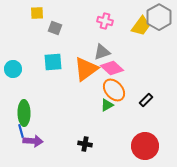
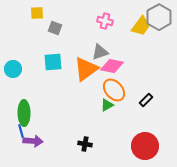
gray triangle: moved 2 px left
pink diamond: moved 2 px up; rotated 30 degrees counterclockwise
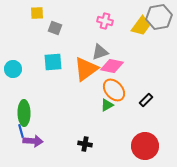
gray hexagon: rotated 20 degrees clockwise
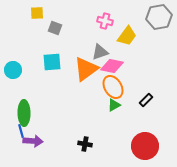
yellow trapezoid: moved 14 px left, 10 px down
cyan square: moved 1 px left
cyan circle: moved 1 px down
orange ellipse: moved 1 px left, 3 px up; rotated 10 degrees clockwise
green triangle: moved 7 px right
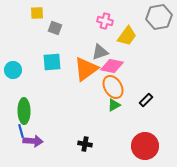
green ellipse: moved 2 px up
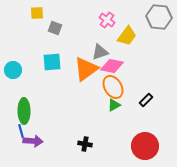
gray hexagon: rotated 15 degrees clockwise
pink cross: moved 2 px right, 1 px up; rotated 21 degrees clockwise
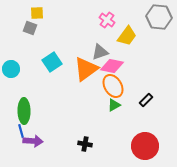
gray square: moved 25 px left
cyan square: rotated 30 degrees counterclockwise
cyan circle: moved 2 px left, 1 px up
orange ellipse: moved 1 px up
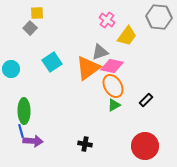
gray square: rotated 24 degrees clockwise
orange triangle: moved 2 px right, 1 px up
